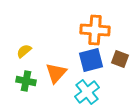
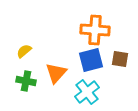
brown square: rotated 12 degrees counterclockwise
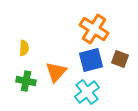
orange cross: moved 1 px left, 1 px up; rotated 28 degrees clockwise
yellow semicircle: moved 3 px up; rotated 133 degrees clockwise
brown square: rotated 12 degrees clockwise
orange triangle: moved 1 px up
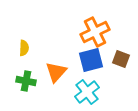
orange cross: moved 1 px right, 3 px down; rotated 32 degrees clockwise
brown square: moved 1 px right
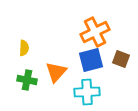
green cross: moved 1 px right, 1 px up
cyan cross: rotated 35 degrees clockwise
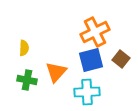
brown square: rotated 18 degrees clockwise
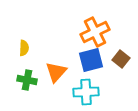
cyan cross: moved 1 px left
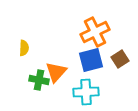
brown square: moved 1 px left; rotated 18 degrees clockwise
green cross: moved 12 px right
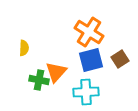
orange cross: moved 6 px left; rotated 32 degrees counterclockwise
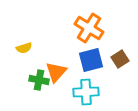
orange cross: moved 4 px up
yellow semicircle: rotated 70 degrees clockwise
